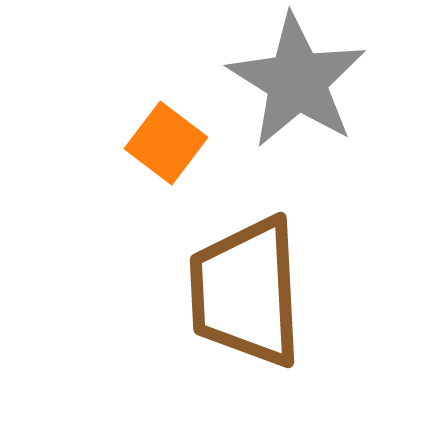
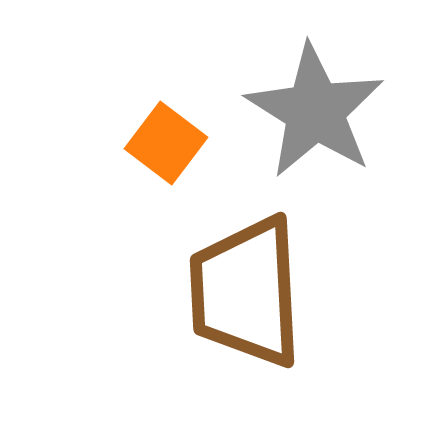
gray star: moved 18 px right, 30 px down
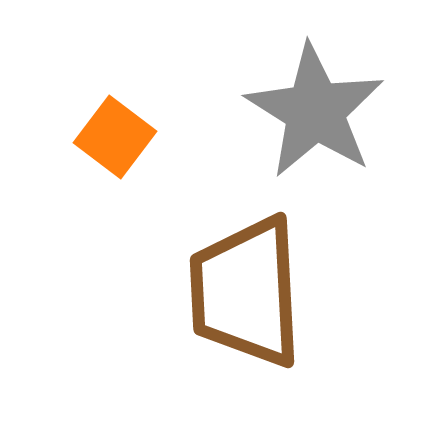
orange square: moved 51 px left, 6 px up
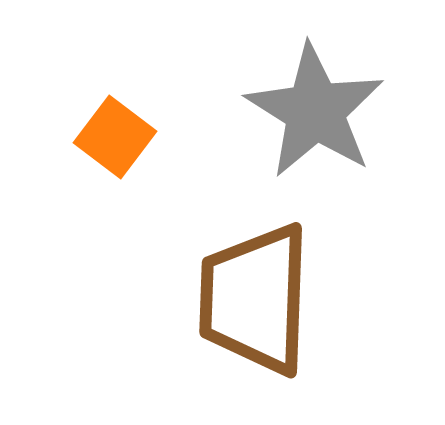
brown trapezoid: moved 9 px right, 7 px down; rotated 5 degrees clockwise
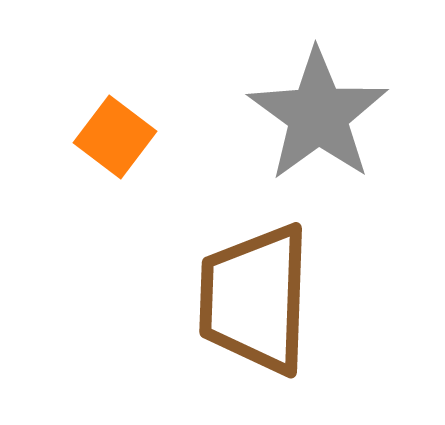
gray star: moved 3 px right, 4 px down; rotated 4 degrees clockwise
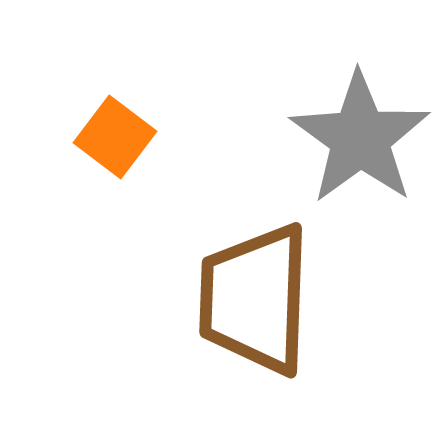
gray star: moved 42 px right, 23 px down
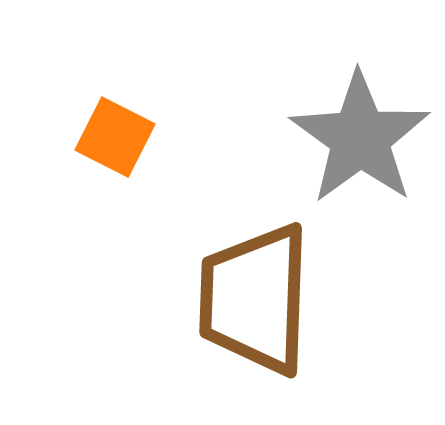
orange square: rotated 10 degrees counterclockwise
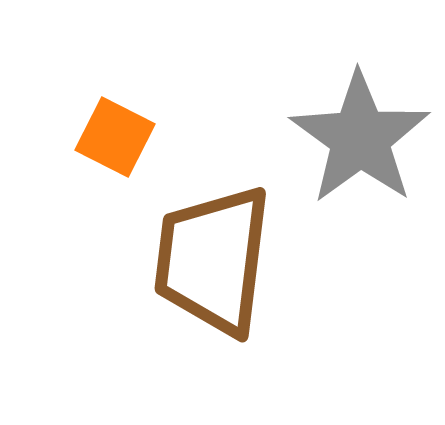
brown trapezoid: moved 42 px left, 39 px up; rotated 5 degrees clockwise
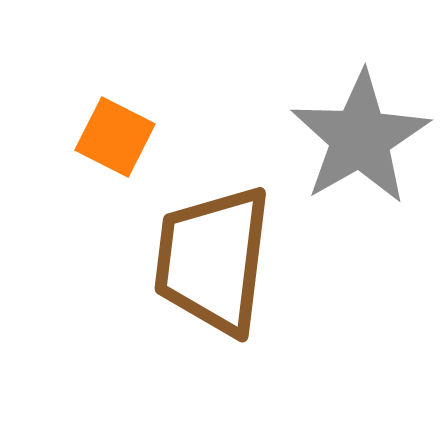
gray star: rotated 6 degrees clockwise
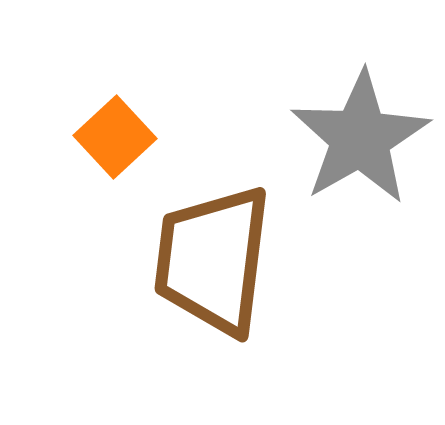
orange square: rotated 20 degrees clockwise
